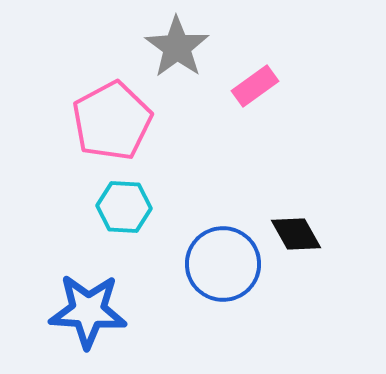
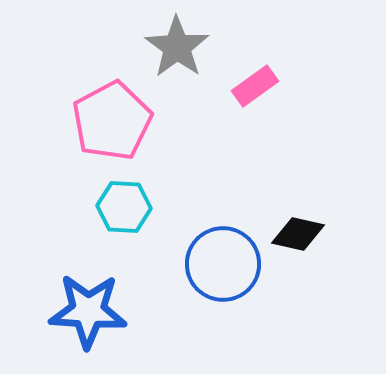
black diamond: moved 2 px right; rotated 48 degrees counterclockwise
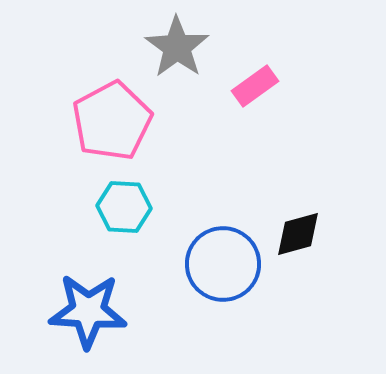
black diamond: rotated 28 degrees counterclockwise
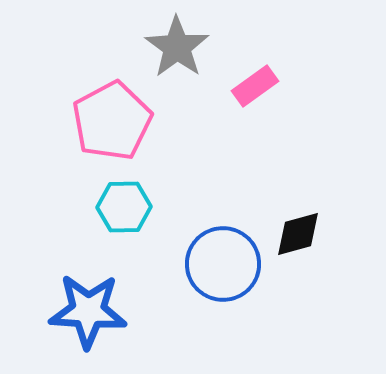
cyan hexagon: rotated 4 degrees counterclockwise
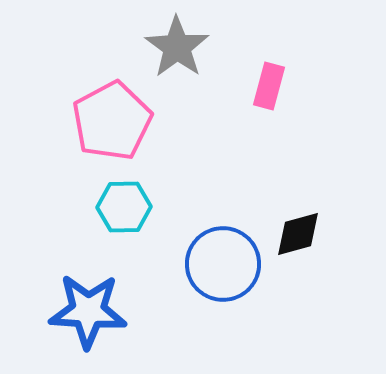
pink rectangle: moved 14 px right; rotated 39 degrees counterclockwise
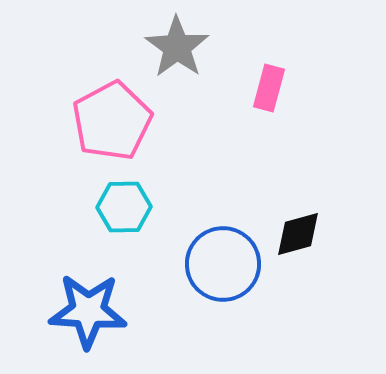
pink rectangle: moved 2 px down
